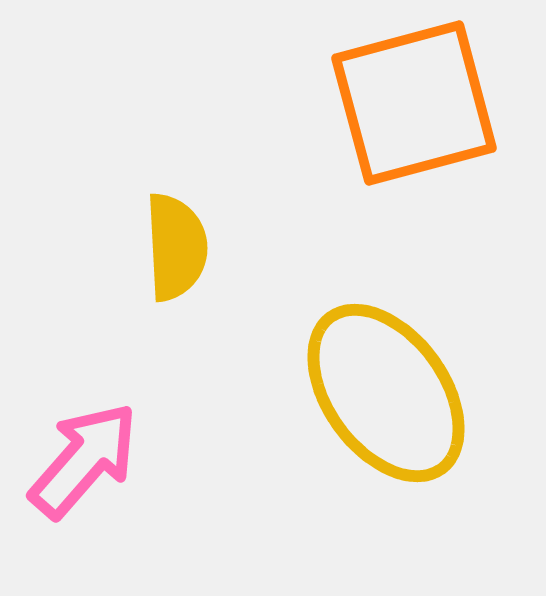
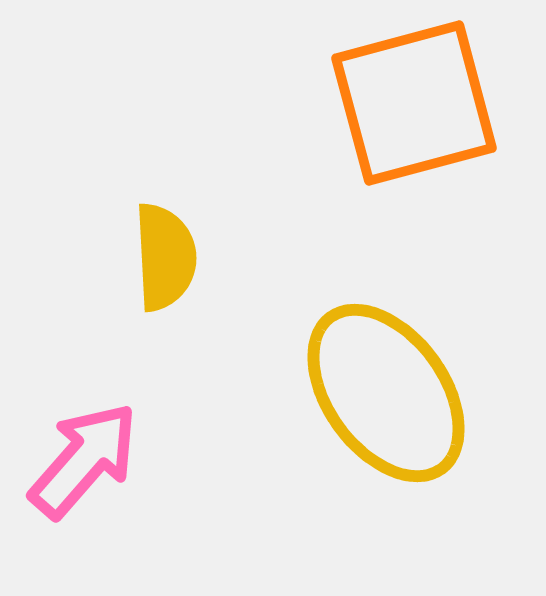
yellow semicircle: moved 11 px left, 10 px down
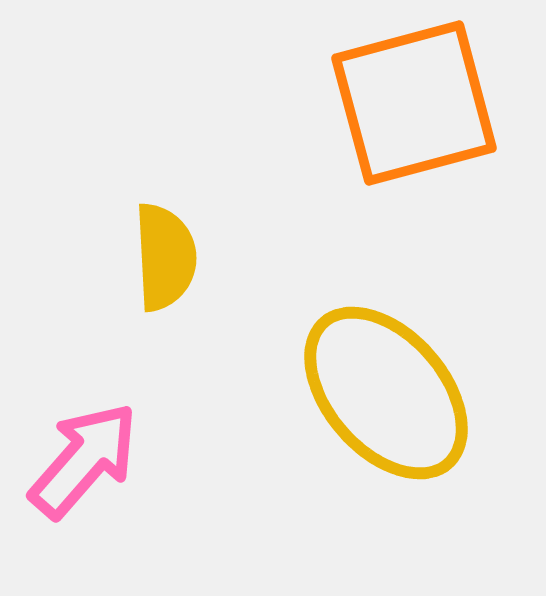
yellow ellipse: rotated 5 degrees counterclockwise
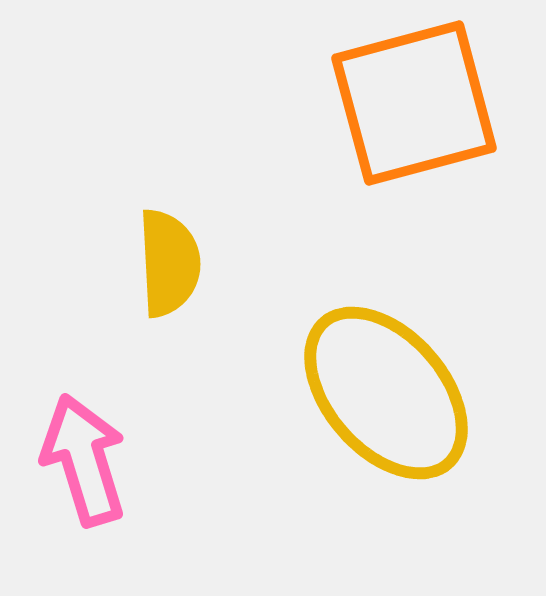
yellow semicircle: moved 4 px right, 6 px down
pink arrow: rotated 58 degrees counterclockwise
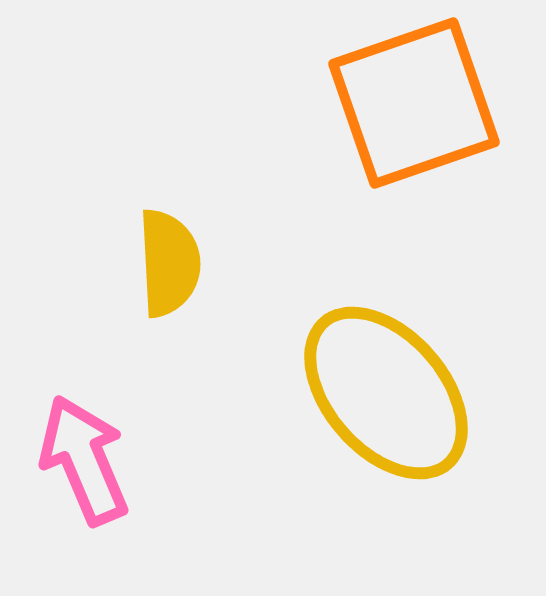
orange square: rotated 4 degrees counterclockwise
pink arrow: rotated 6 degrees counterclockwise
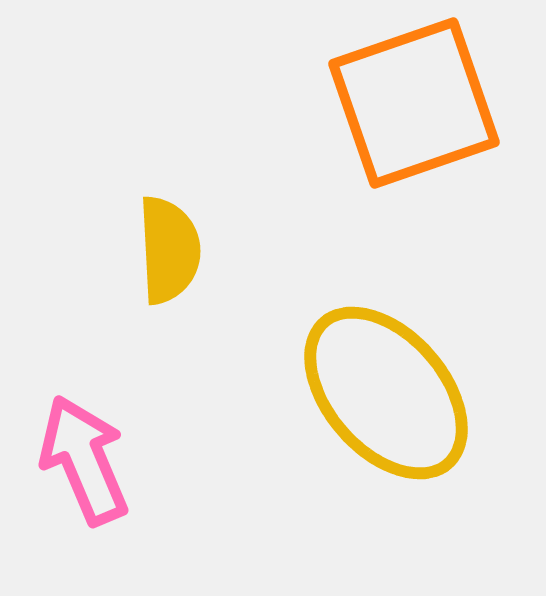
yellow semicircle: moved 13 px up
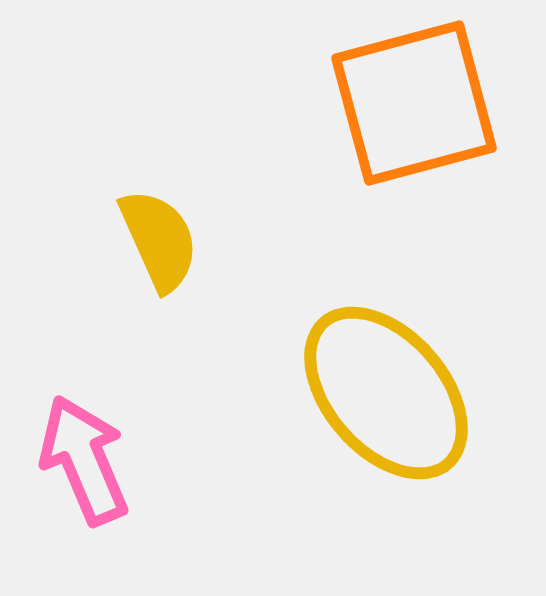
orange square: rotated 4 degrees clockwise
yellow semicircle: moved 10 px left, 10 px up; rotated 21 degrees counterclockwise
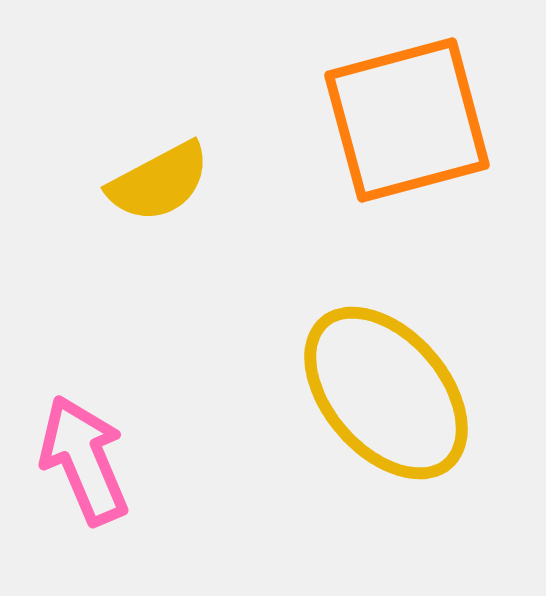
orange square: moved 7 px left, 17 px down
yellow semicircle: moved 58 px up; rotated 86 degrees clockwise
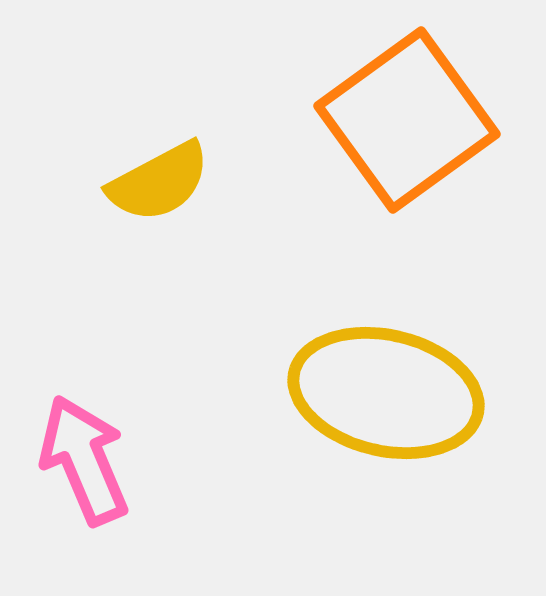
orange square: rotated 21 degrees counterclockwise
yellow ellipse: rotated 36 degrees counterclockwise
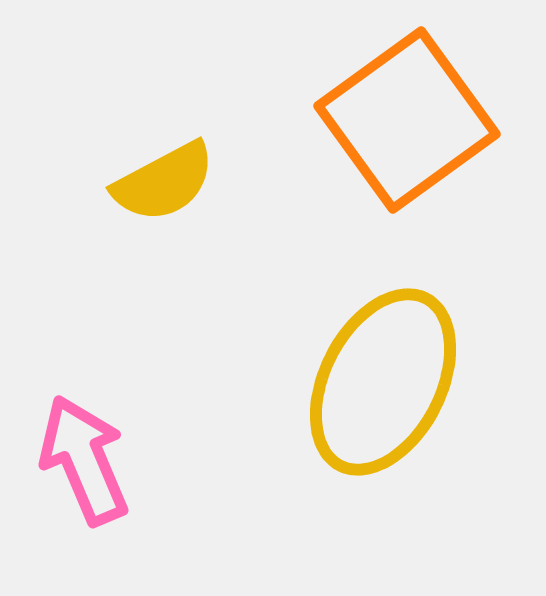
yellow semicircle: moved 5 px right
yellow ellipse: moved 3 px left, 11 px up; rotated 76 degrees counterclockwise
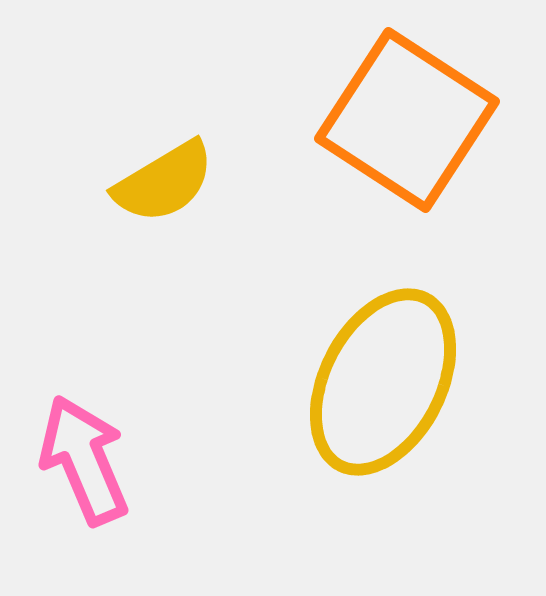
orange square: rotated 21 degrees counterclockwise
yellow semicircle: rotated 3 degrees counterclockwise
